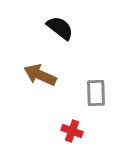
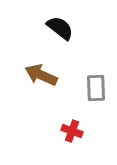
brown arrow: moved 1 px right
gray rectangle: moved 5 px up
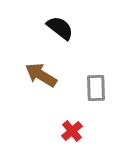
brown arrow: rotated 8 degrees clockwise
red cross: rotated 30 degrees clockwise
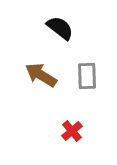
gray rectangle: moved 9 px left, 12 px up
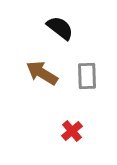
brown arrow: moved 1 px right, 2 px up
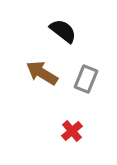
black semicircle: moved 3 px right, 3 px down
gray rectangle: moved 1 px left, 3 px down; rotated 24 degrees clockwise
